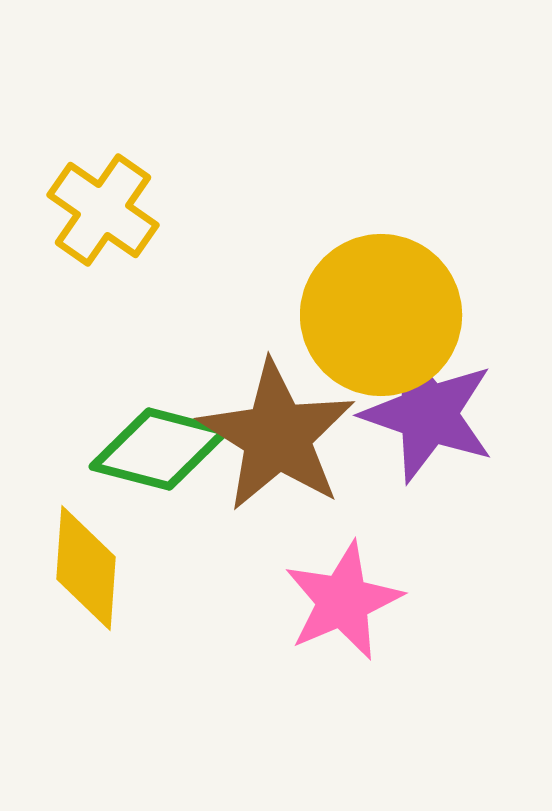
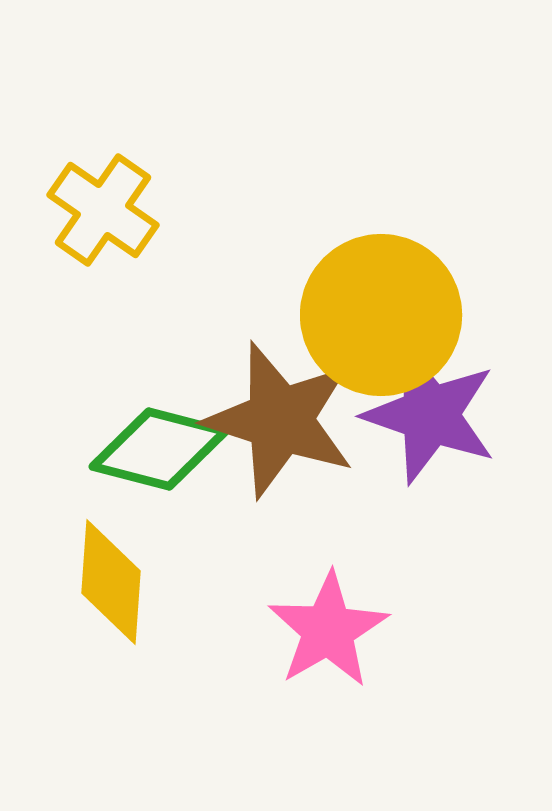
purple star: moved 2 px right, 1 px down
brown star: moved 3 px right, 16 px up; rotated 14 degrees counterclockwise
yellow diamond: moved 25 px right, 14 px down
pink star: moved 15 px left, 29 px down; rotated 7 degrees counterclockwise
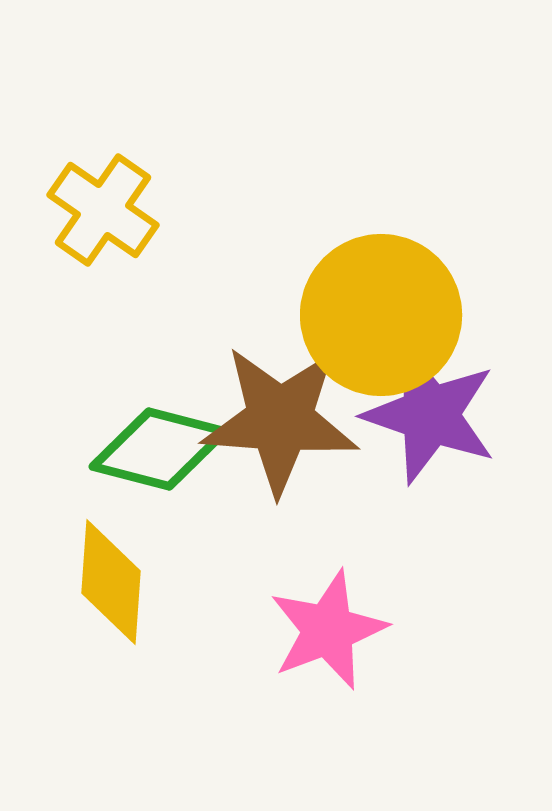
brown star: rotated 14 degrees counterclockwise
pink star: rotated 9 degrees clockwise
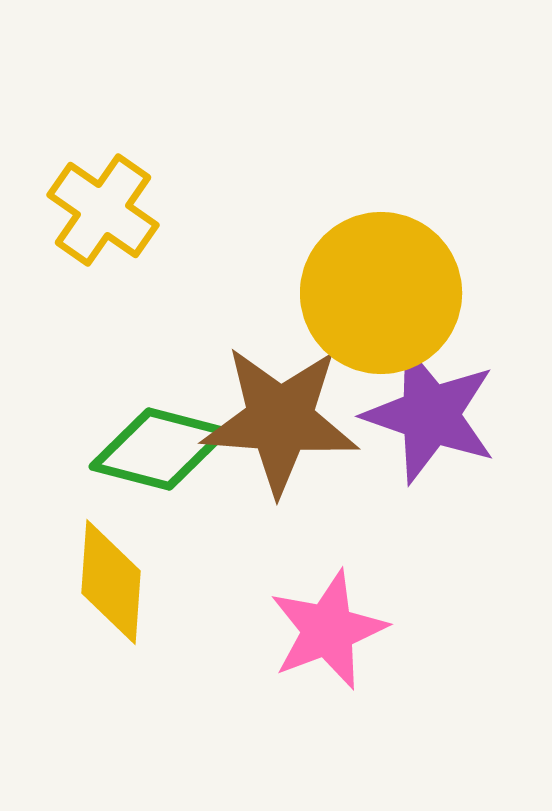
yellow circle: moved 22 px up
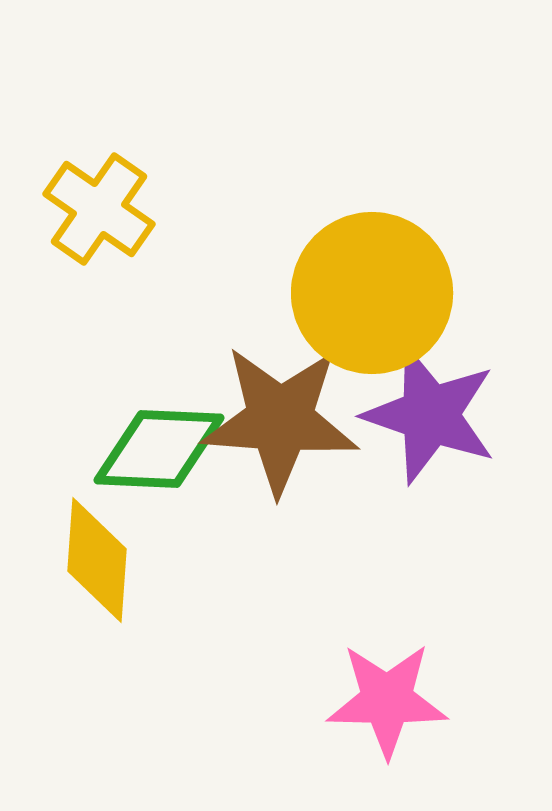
yellow cross: moved 4 px left, 1 px up
yellow circle: moved 9 px left
green diamond: rotated 12 degrees counterclockwise
yellow diamond: moved 14 px left, 22 px up
pink star: moved 59 px right, 70 px down; rotated 22 degrees clockwise
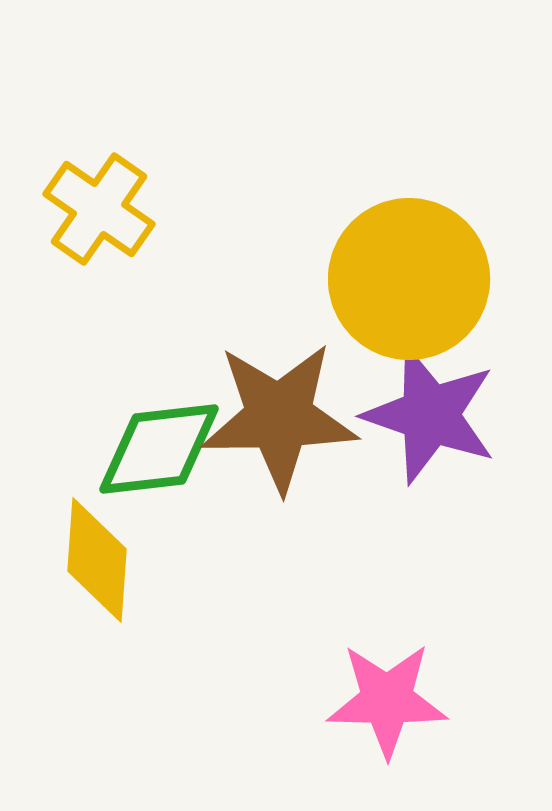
yellow circle: moved 37 px right, 14 px up
brown star: moved 1 px left, 3 px up; rotated 5 degrees counterclockwise
green diamond: rotated 9 degrees counterclockwise
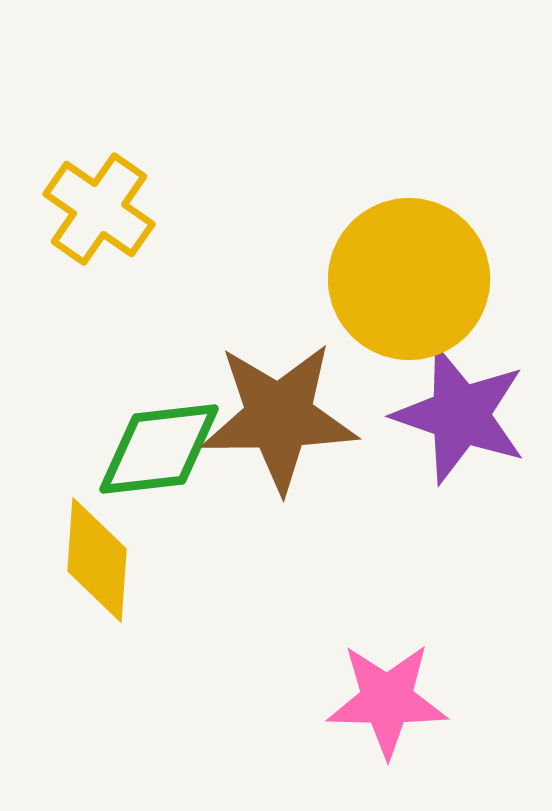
purple star: moved 30 px right
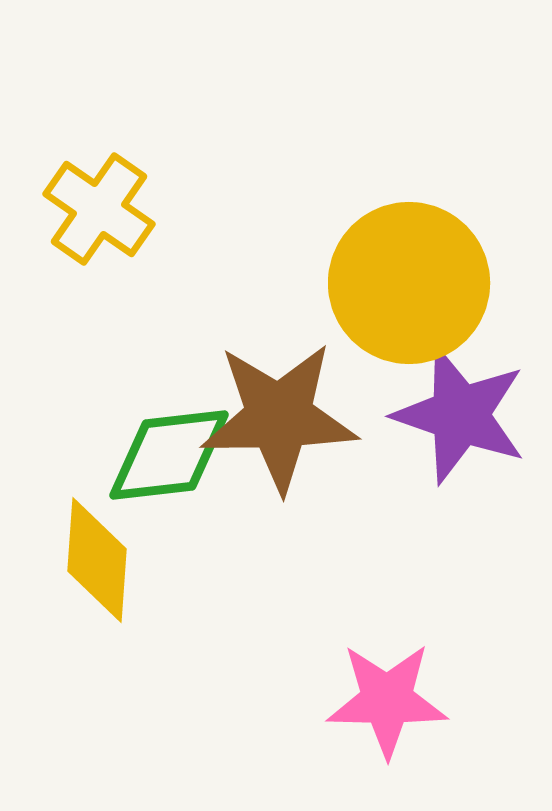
yellow circle: moved 4 px down
green diamond: moved 10 px right, 6 px down
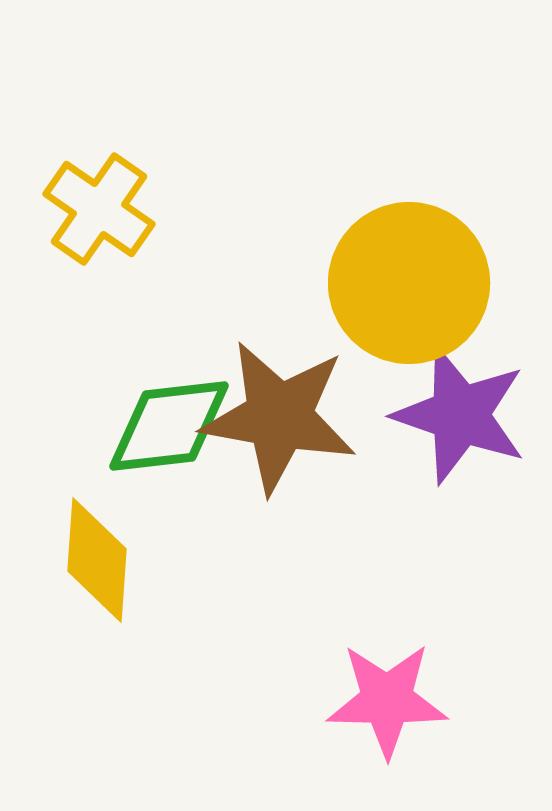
brown star: rotated 11 degrees clockwise
green diamond: moved 29 px up
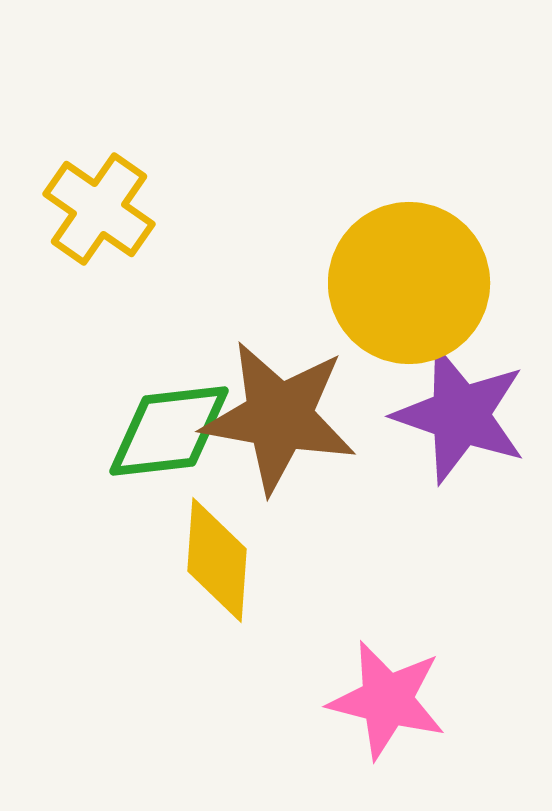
green diamond: moved 5 px down
yellow diamond: moved 120 px right
pink star: rotated 13 degrees clockwise
